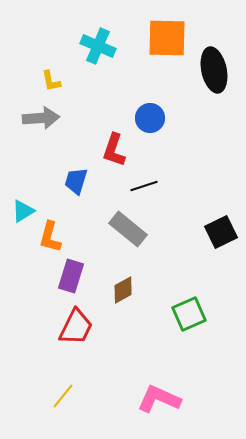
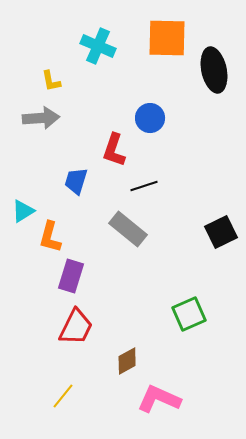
brown diamond: moved 4 px right, 71 px down
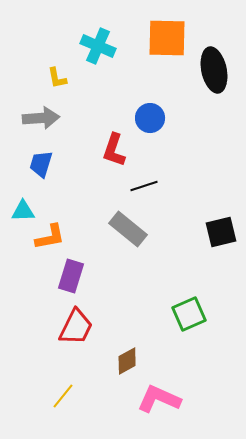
yellow L-shape: moved 6 px right, 3 px up
blue trapezoid: moved 35 px left, 17 px up
cyan triangle: rotated 30 degrees clockwise
black square: rotated 12 degrees clockwise
orange L-shape: rotated 116 degrees counterclockwise
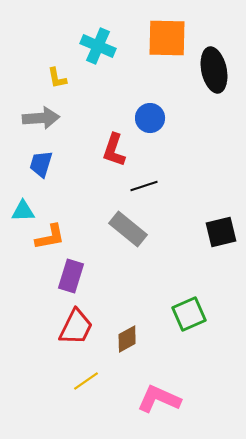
brown diamond: moved 22 px up
yellow line: moved 23 px right, 15 px up; rotated 16 degrees clockwise
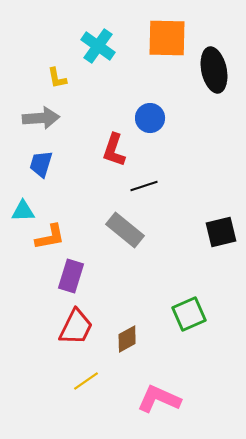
cyan cross: rotated 12 degrees clockwise
gray rectangle: moved 3 px left, 1 px down
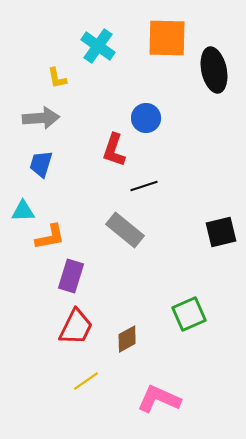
blue circle: moved 4 px left
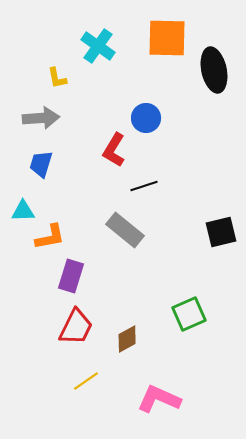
red L-shape: rotated 12 degrees clockwise
